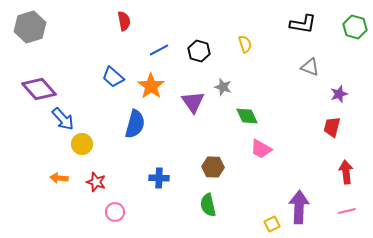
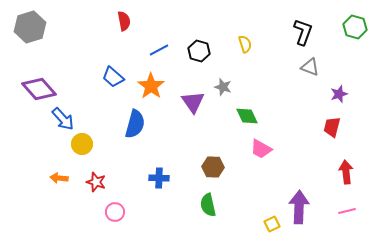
black L-shape: moved 8 px down; rotated 80 degrees counterclockwise
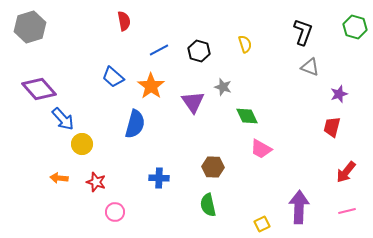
red arrow: rotated 135 degrees counterclockwise
yellow square: moved 10 px left
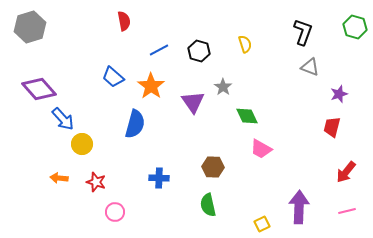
gray star: rotated 18 degrees clockwise
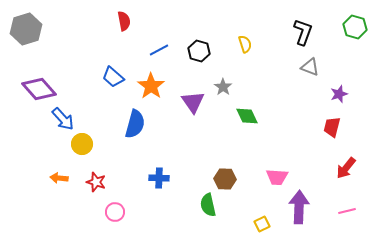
gray hexagon: moved 4 px left, 2 px down
pink trapezoid: moved 16 px right, 28 px down; rotated 25 degrees counterclockwise
brown hexagon: moved 12 px right, 12 px down
red arrow: moved 4 px up
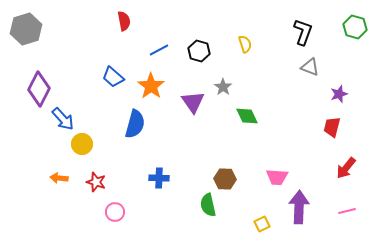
purple diamond: rotated 68 degrees clockwise
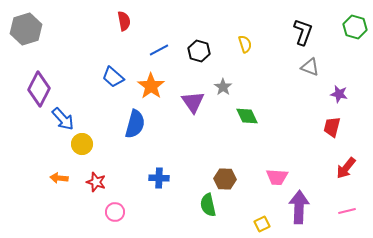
purple star: rotated 30 degrees clockwise
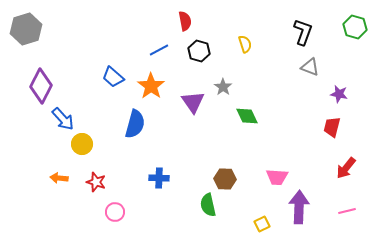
red semicircle: moved 61 px right
purple diamond: moved 2 px right, 3 px up
